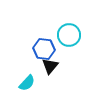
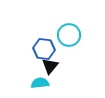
cyan semicircle: moved 13 px right; rotated 138 degrees counterclockwise
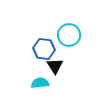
black triangle: moved 5 px right; rotated 12 degrees counterclockwise
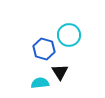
blue hexagon: rotated 10 degrees clockwise
black triangle: moved 5 px right, 6 px down
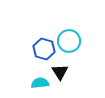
cyan circle: moved 6 px down
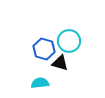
black triangle: moved 9 px up; rotated 42 degrees counterclockwise
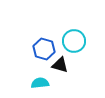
cyan circle: moved 5 px right
black triangle: moved 2 px down
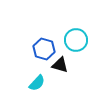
cyan circle: moved 2 px right, 1 px up
cyan semicircle: moved 3 px left; rotated 138 degrees clockwise
